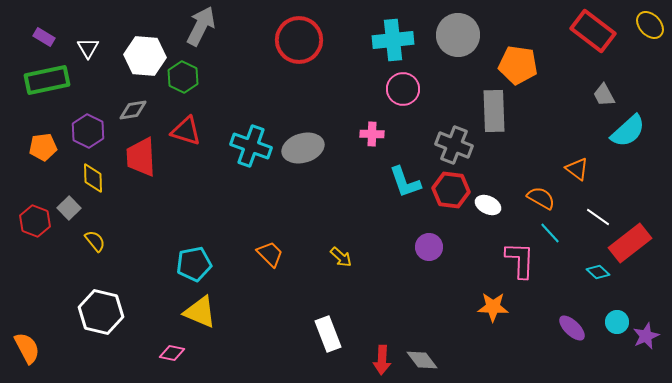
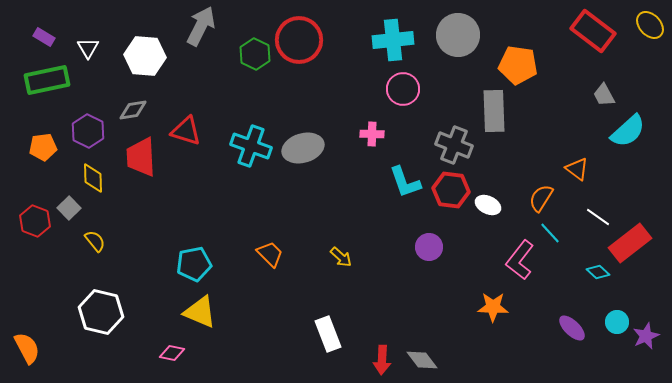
green hexagon at (183, 77): moved 72 px right, 23 px up
orange semicircle at (541, 198): rotated 88 degrees counterclockwise
pink L-shape at (520, 260): rotated 144 degrees counterclockwise
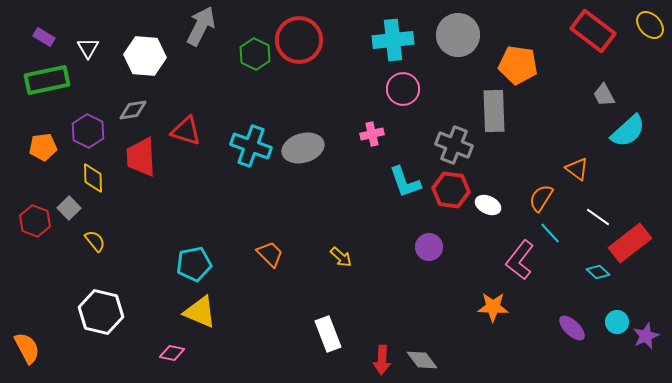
pink cross at (372, 134): rotated 15 degrees counterclockwise
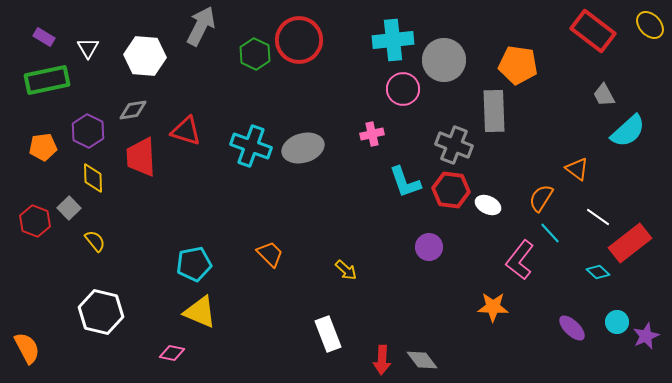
gray circle at (458, 35): moved 14 px left, 25 px down
yellow arrow at (341, 257): moved 5 px right, 13 px down
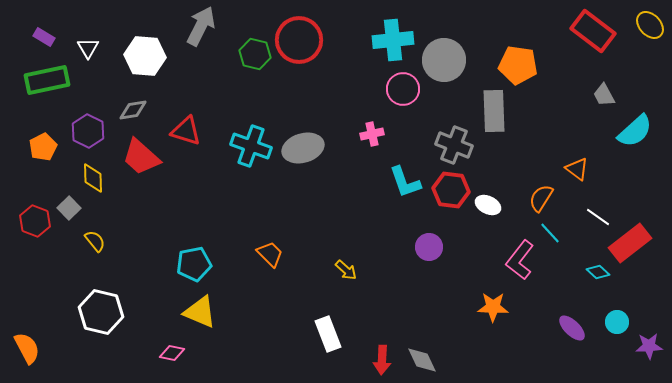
green hexagon at (255, 54): rotated 12 degrees counterclockwise
cyan semicircle at (628, 131): moved 7 px right
orange pentagon at (43, 147): rotated 20 degrees counterclockwise
red trapezoid at (141, 157): rotated 45 degrees counterclockwise
purple star at (646, 336): moved 3 px right, 10 px down; rotated 20 degrees clockwise
gray diamond at (422, 360): rotated 12 degrees clockwise
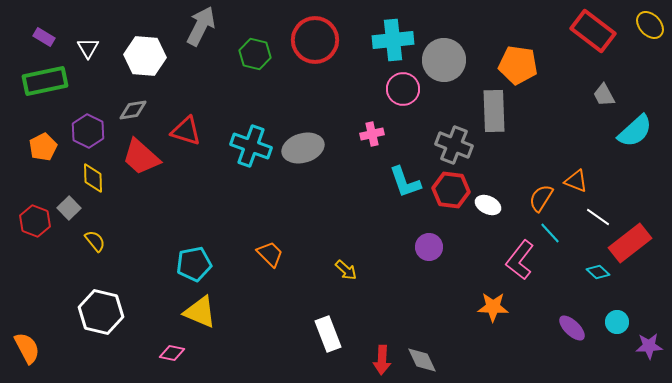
red circle at (299, 40): moved 16 px right
green rectangle at (47, 80): moved 2 px left, 1 px down
orange triangle at (577, 169): moved 1 px left, 12 px down; rotated 15 degrees counterclockwise
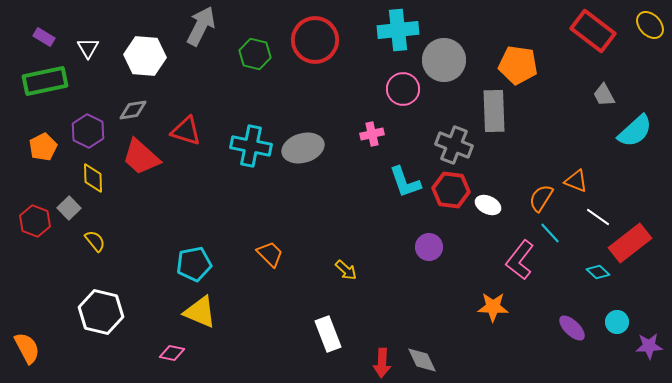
cyan cross at (393, 40): moved 5 px right, 10 px up
cyan cross at (251, 146): rotated 9 degrees counterclockwise
red arrow at (382, 360): moved 3 px down
